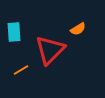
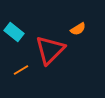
cyan rectangle: rotated 48 degrees counterclockwise
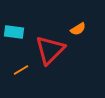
cyan rectangle: rotated 30 degrees counterclockwise
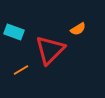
cyan rectangle: rotated 12 degrees clockwise
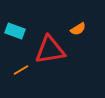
cyan rectangle: moved 1 px right, 1 px up
red triangle: rotated 36 degrees clockwise
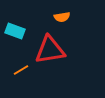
orange semicircle: moved 16 px left, 12 px up; rotated 21 degrees clockwise
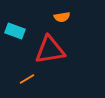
orange line: moved 6 px right, 9 px down
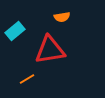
cyan rectangle: rotated 60 degrees counterclockwise
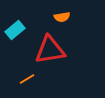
cyan rectangle: moved 1 px up
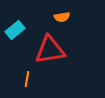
orange line: rotated 49 degrees counterclockwise
